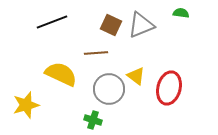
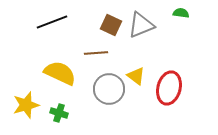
yellow semicircle: moved 1 px left, 1 px up
green cross: moved 34 px left, 7 px up
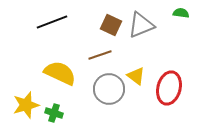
brown line: moved 4 px right, 2 px down; rotated 15 degrees counterclockwise
green cross: moved 5 px left
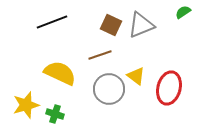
green semicircle: moved 2 px right, 1 px up; rotated 42 degrees counterclockwise
green cross: moved 1 px right, 1 px down
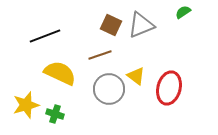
black line: moved 7 px left, 14 px down
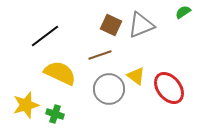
black line: rotated 16 degrees counterclockwise
red ellipse: rotated 52 degrees counterclockwise
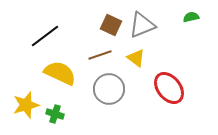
green semicircle: moved 8 px right, 5 px down; rotated 21 degrees clockwise
gray triangle: moved 1 px right
yellow triangle: moved 18 px up
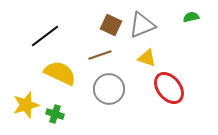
yellow triangle: moved 11 px right; rotated 18 degrees counterclockwise
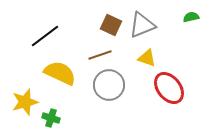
gray circle: moved 4 px up
yellow star: moved 1 px left, 3 px up
green cross: moved 4 px left, 4 px down
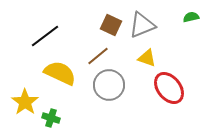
brown line: moved 2 px left, 1 px down; rotated 20 degrees counterclockwise
yellow star: rotated 20 degrees counterclockwise
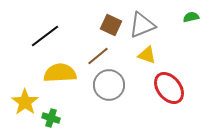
yellow triangle: moved 3 px up
yellow semicircle: rotated 28 degrees counterclockwise
